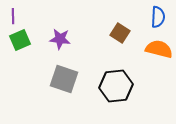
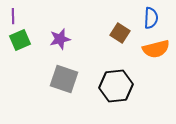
blue semicircle: moved 7 px left, 1 px down
purple star: rotated 20 degrees counterclockwise
orange semicircle: moved 3 px left; rotated 152 degrees clockwise
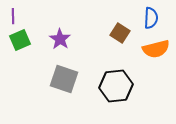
purple star: rotated 25 degrees counterclockwise
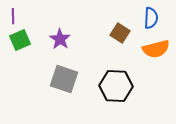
black hexagon: rotated 8 degrees clockwise
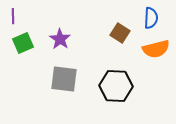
green square: moved 3 px right, 3 px down
gray square: rotated 12 degrees counterclockwise
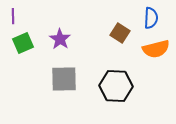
gray square: rotated 8 degrees counterclockwise
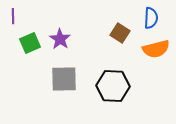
green square: moved 7 px right
black hexagon: moved 3 px left
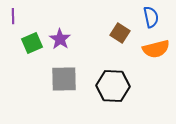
blue semicircle: moved 1 px up; rotated 15 degrees counterclockwise
green square: moved 2 px right
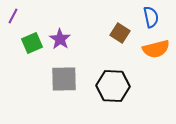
purple line: rotated 28 degrees clockwise
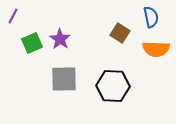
orange semicircle: rotated 16 degrees clockwise
